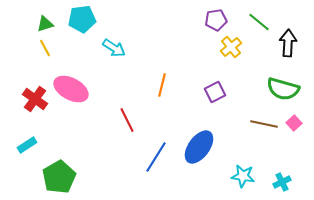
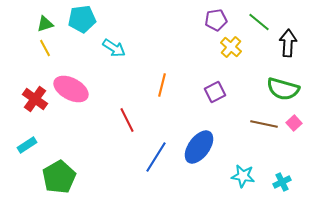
yellow cross: rotated 10 degrees counterclockwise
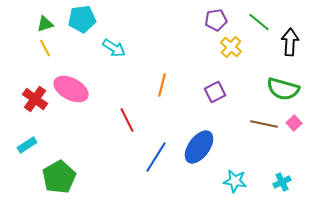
black arrow: moved 2 px right, 1 px up
cyan star: moved 8 px left, 5 px down
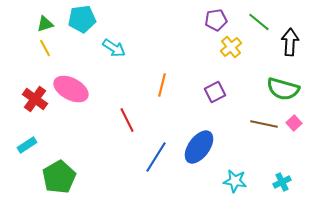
yellow cross: rotated 10 degrees clockwise
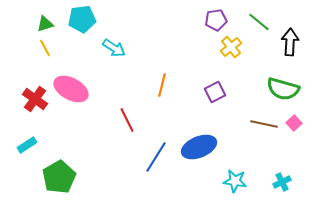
blue ellipse: rotated 32 degrees clockwise
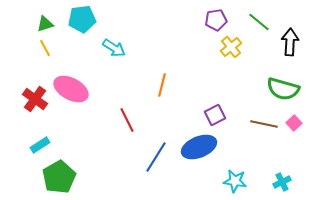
purple square: moved 23 px down
cyan rectangle: moved 13 px right
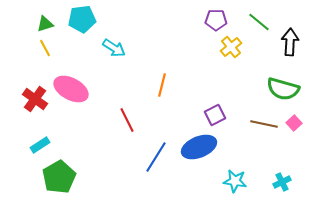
purple pentagon: rotated 10 degrees clockwise
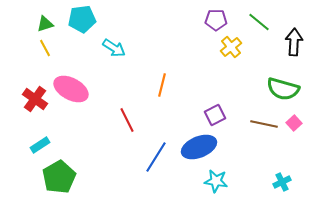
black arrow: moved 4 px right
cyan star: moved 19 px left
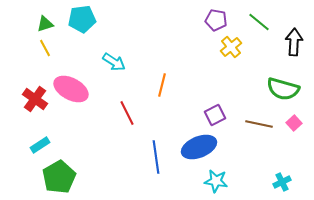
purple pentagon: rotated 10 degrees clockwise
cyan arrow: moved 14 px down
red line: moved 7 px up
brown line: moved 5 px left
blue line: rotated 40 degrees counterclockwise
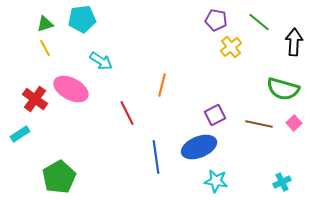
cyan arrow: moved 13 px left, 1 px up
cyan rectangle: moved 20 px left, 11 px up
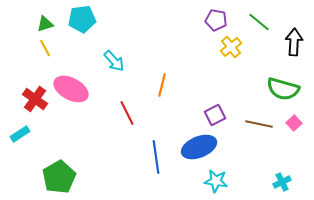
cyan arrow: moved 13 px right; rotated 15 degrees clockwise
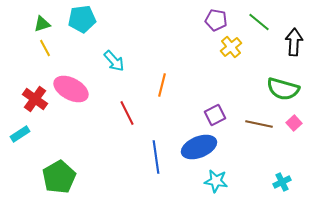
green triangle: moved 3 px left
